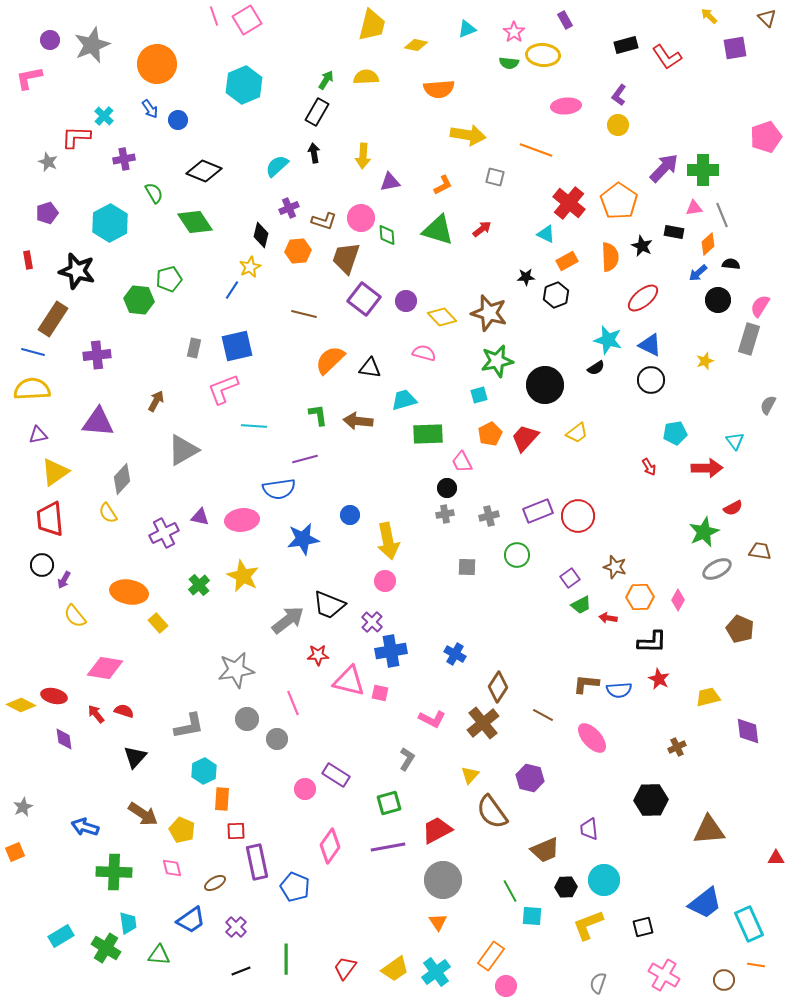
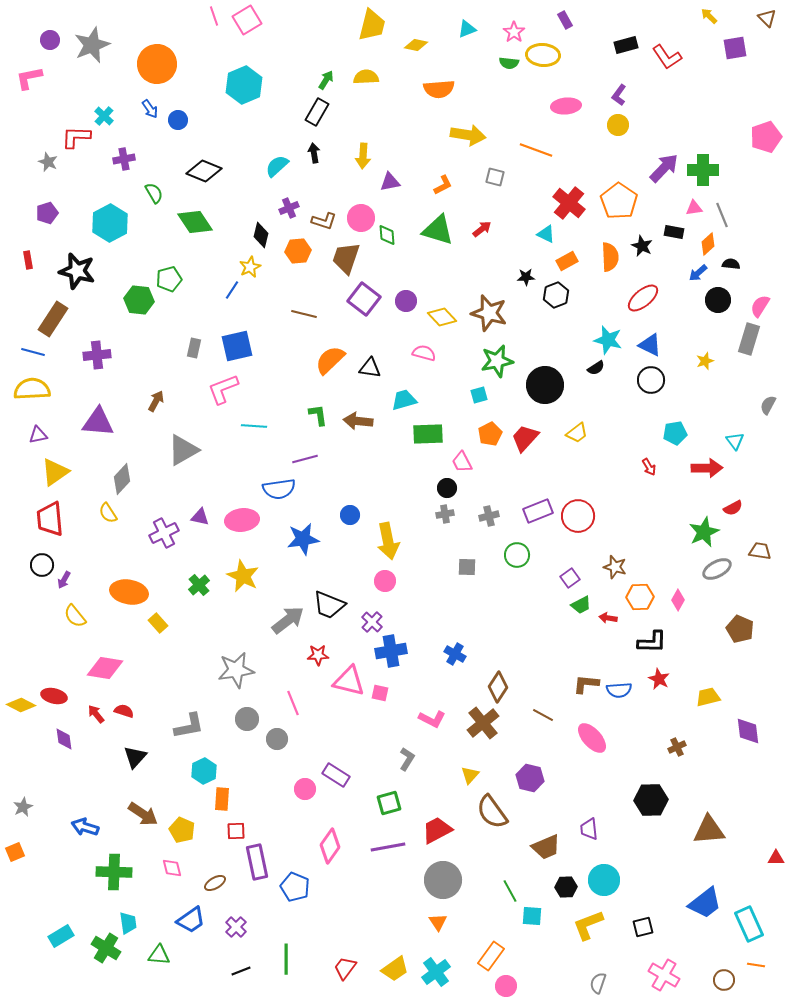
brown trapezoid at (545, 850): moved 1 px right, 3 px up
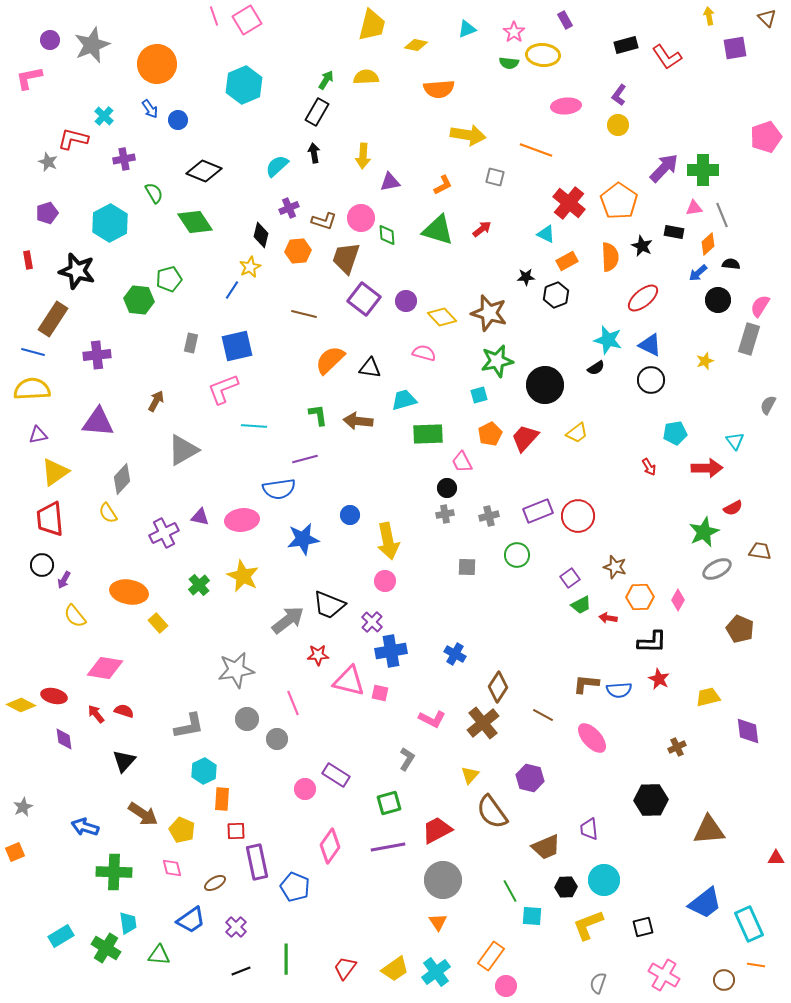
yellow arrow at (709, 16): rotated 36 degrees clockwise
red L-shape at (76, 137): moved 3 px left, 2 px down; rotated 12 degrees clockwise
gray rectangle at (194, 348): moved 3 px left, 5 px up
black triangle at (135, 757): moved 11 px left, 4 px down
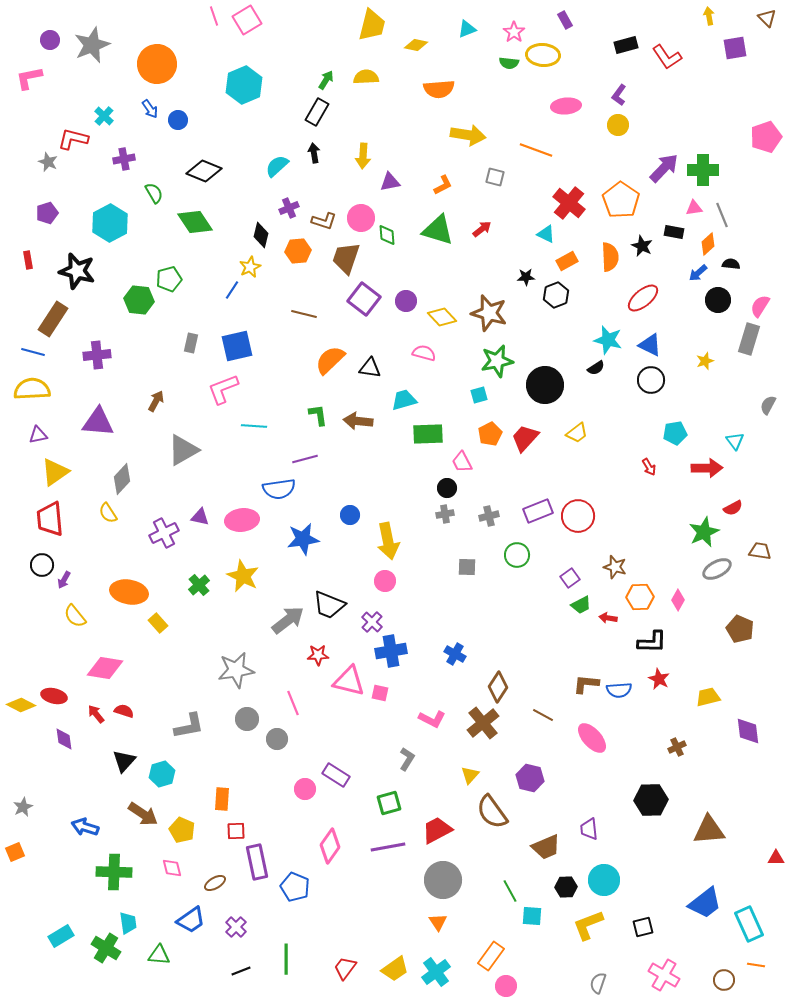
orange pentagon at (619, 201): moved 2 px right, 1 px up
cyan hexagon at (204, 771): moved 42 px left, 3 px down; rotated 10 degrees clockwise
